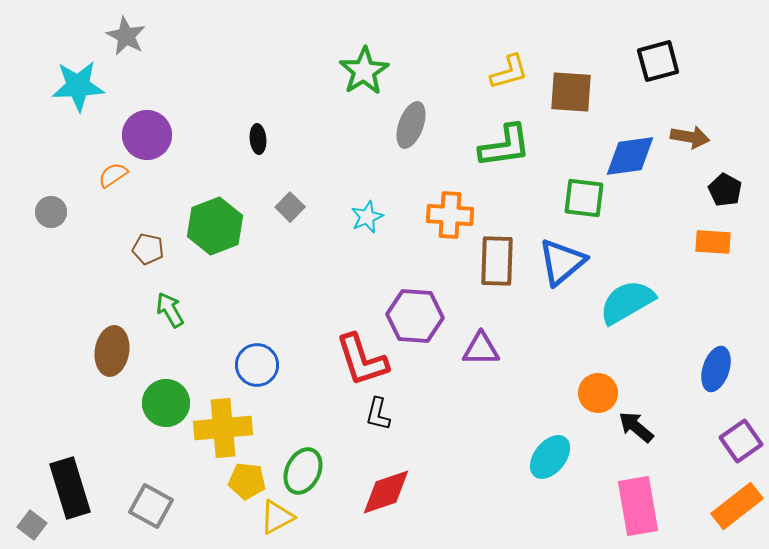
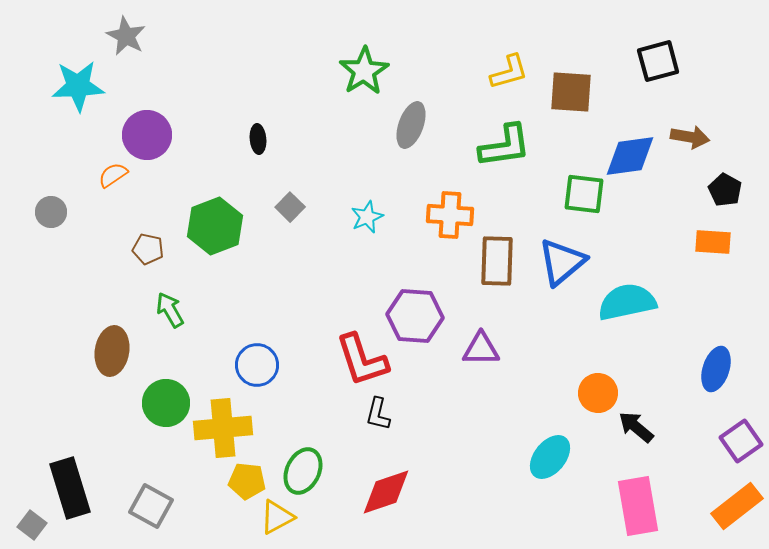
green square at (584, 198): moved 4 px up
cyan semicircle at (627, 302): rotated 18 degrees clockwise
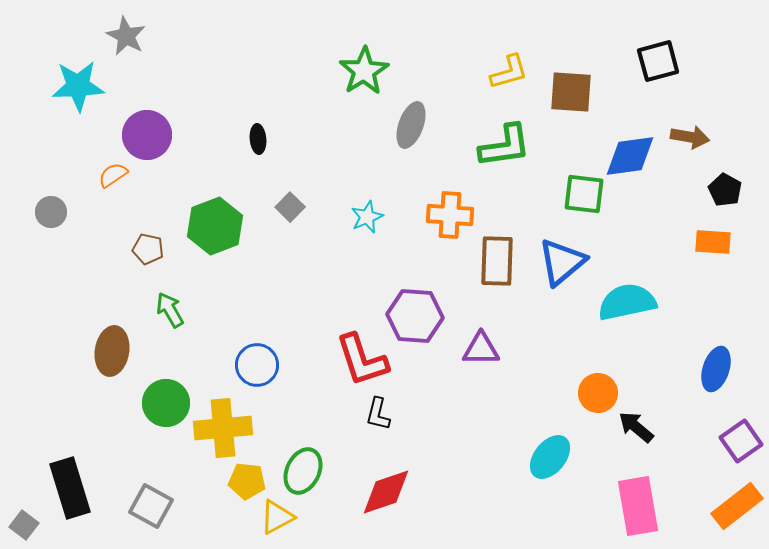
gray square at (32, 525): moved 8 px left
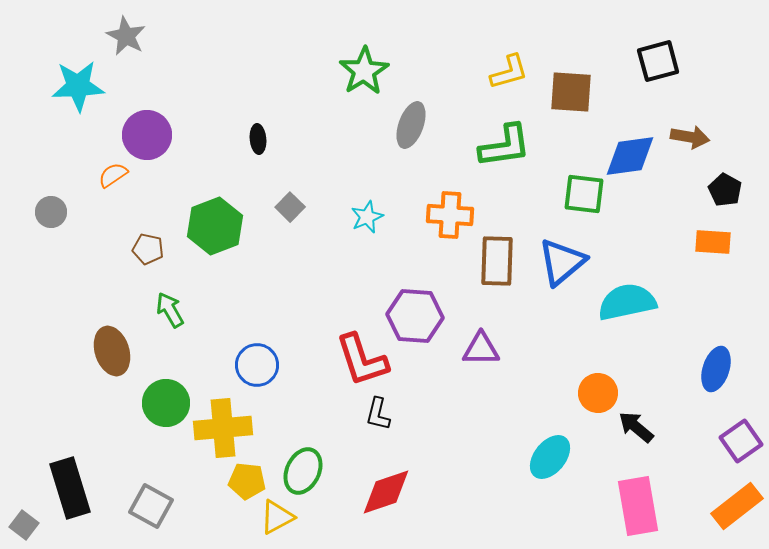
brown ellipse at (112, 351): rotated 27 degrees counterclockwise
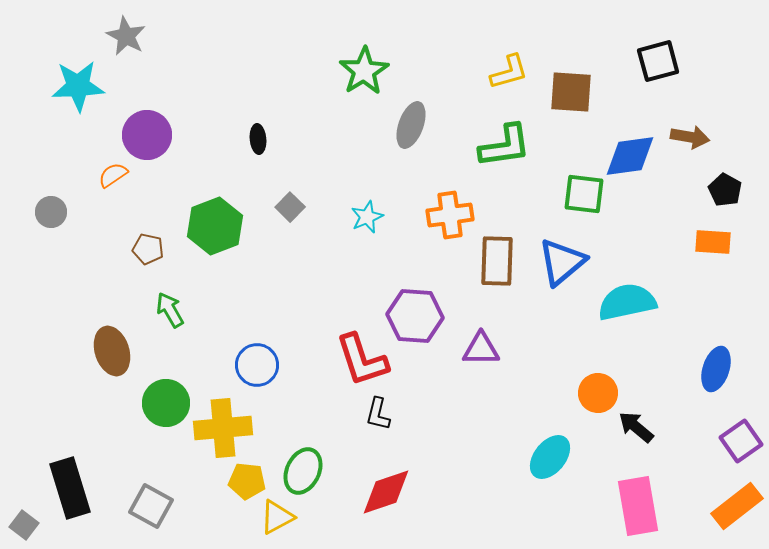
orange cross at (450, 215): rotated 12 degrees counterclockwise
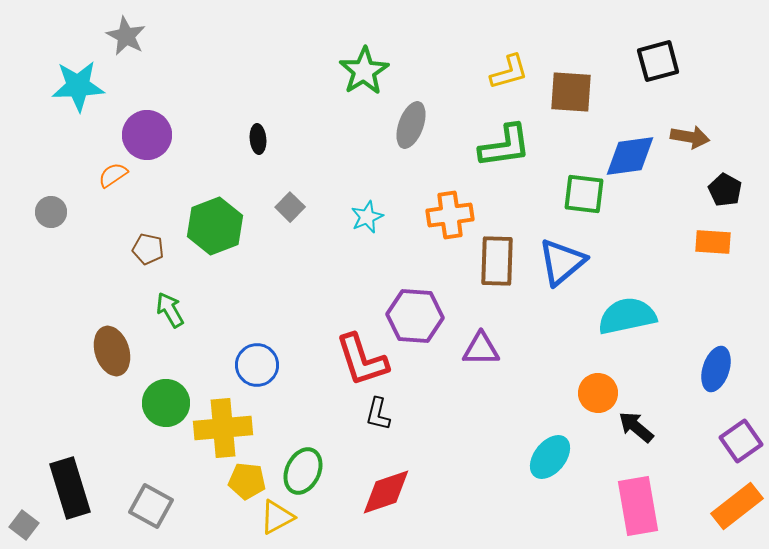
cyan semicircle at (627, 302): moved 14 px down
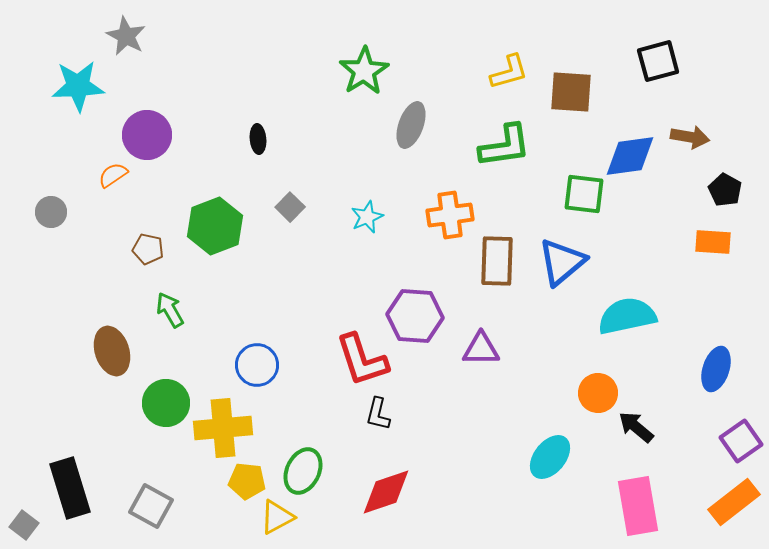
orange rectangle at (737, 506): moved 3 px left, 4 px up
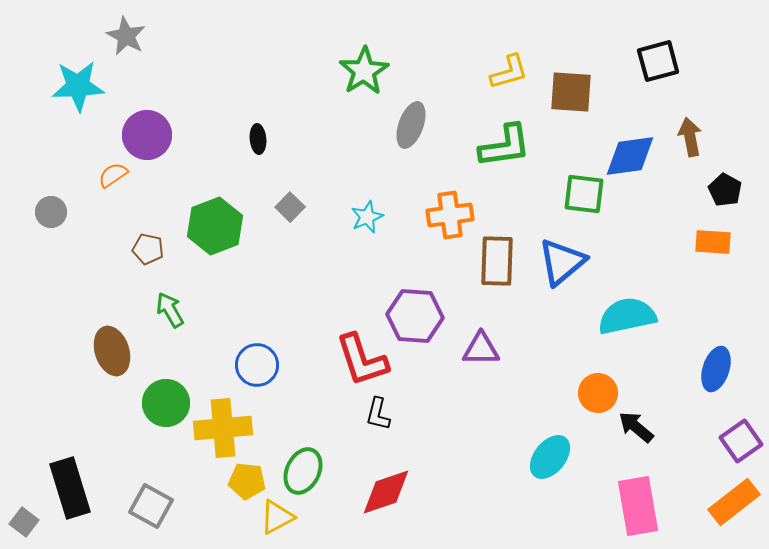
brown arrow at (690, 137): rotated 111 degrees counterclockwise
gray square at (24, 525): moved 3 px up
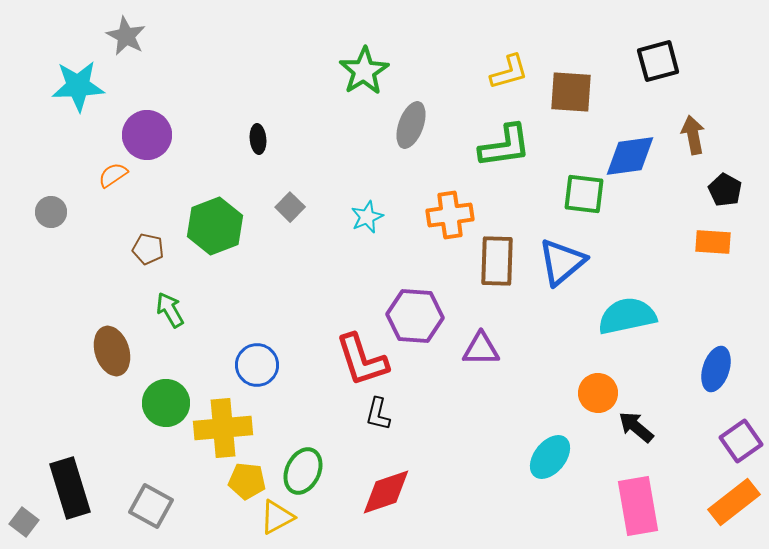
brown arrow at (690, 137): moved 3 px right, 2 px up
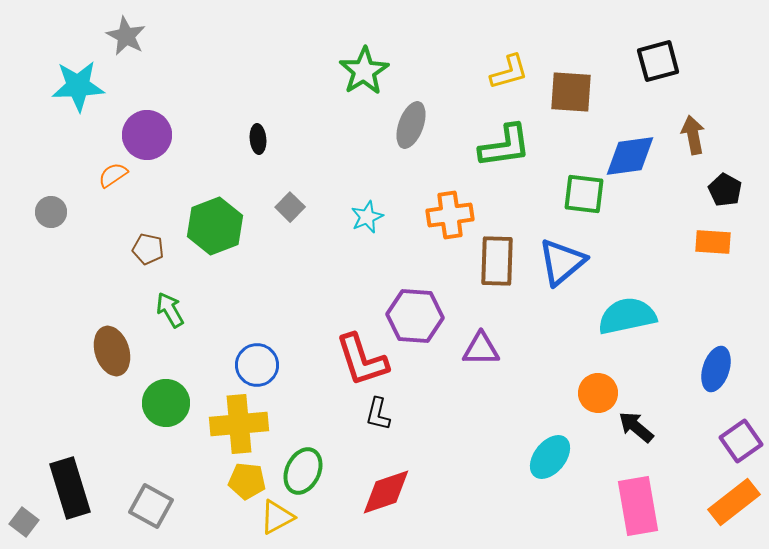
yellow cross at (223, 428): moved 16 px right, 4 px up
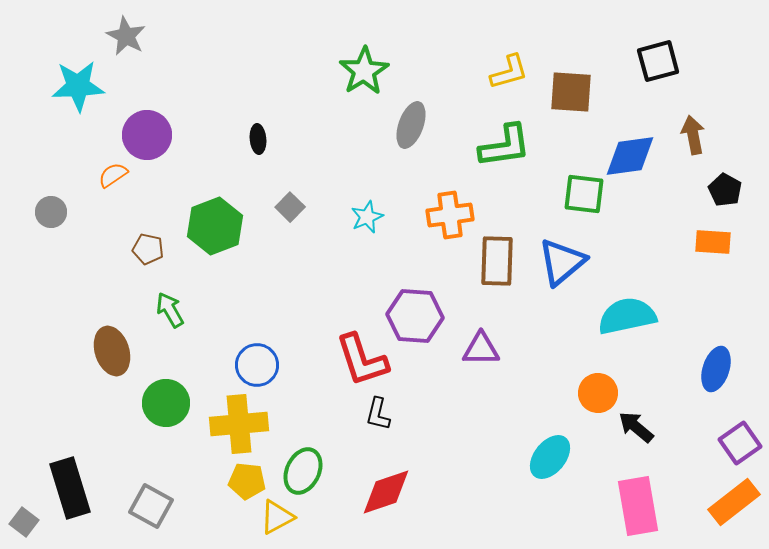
purple square at (741, 441): moved 1 px left, 2 px down
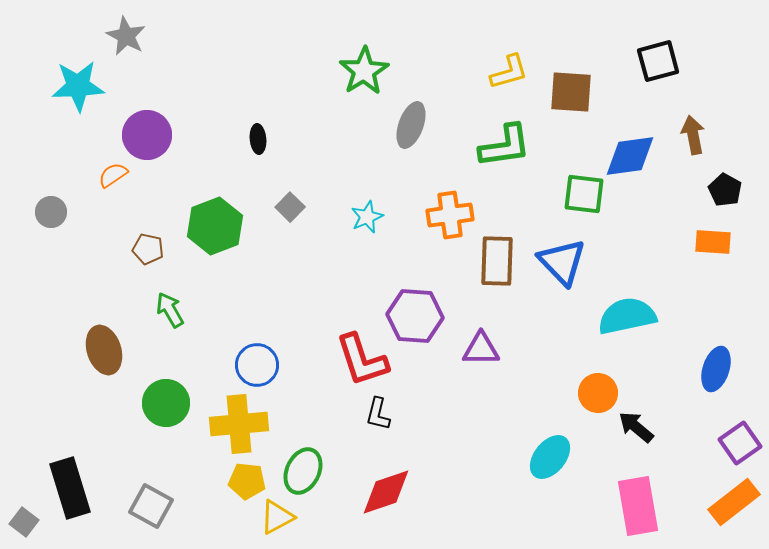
blue triangle at (562, 262): rotated 34 degrees counterclockwise
brown ellipse at (112, 351): moved 8 px left, 1 px up
